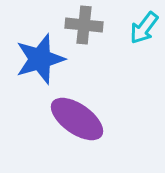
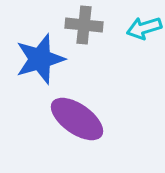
cyan arrow: rotated 36 degrees clockwise
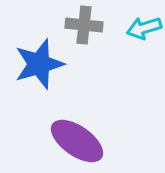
blue star: moved 1 px left, 5 px down
purple ellipse: moved 22 px down
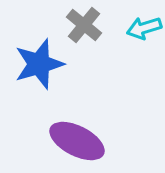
gray cross: rotated 33 degrees clockwise
purple ellipse: rotated 8 degrees counterclockwise
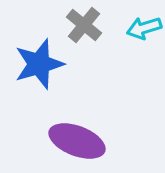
purple ellipse: rotated 6 degrees counterclockwise
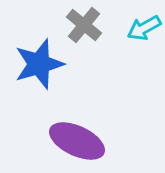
cyan arrow: rotated 12 degrees counterclockwise
purple ellipse: rotated 4 degrees clockwise
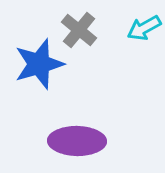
gray cross: moved 5 px left, 5 px down
purple ellipse: rotated 24 degrees counterclockwise
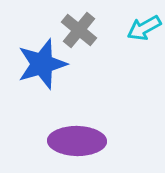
blue star: moved 3 px right
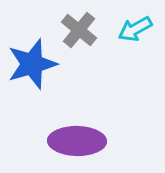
cyan arrow: moved 9 px left, 1 px down
blue star: moved 10 px left
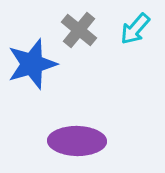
cyan arrow: rotated 20 degrees counterclockwise
